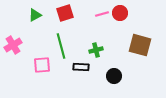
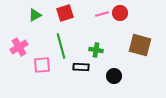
pink cross: moved 6 px right, 2 px down
green cross: rotated 24 degrees clockwise
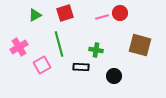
pink line: moved 3 px down
green line: moved 2 px left, 2 px up
pink square: rotated 24 degrees counterclockwise
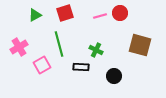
pink line: moved 2 px left, 1 px up
green cross: rotated 16 degrees clockwise
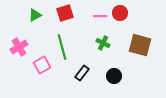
pink line: rotated 16 degrees clockwise
green line: moved 3 px right, 3 px down
green cross: moved 7 px right, 7 px up
black rectangle: moved 1 px right, 6 px down; rotated 56 degrees counterclockwise
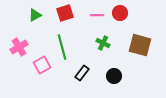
pink line: moved 3 px left, 1 px up
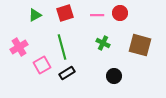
black rectangle: moved 15 px left; rotated 21 degrees clockwise
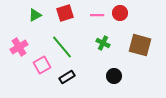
green line: rotated 25 degrees counterclockwise
black rectangle: moved 4 px down
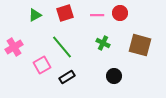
pink cross: moved 5 px left
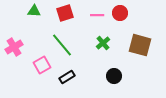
green triangle: moved 1 px left, 4 px up; rotated 32 degrees clockwise
green cross: rotated 24 degrees clockwise
green line: moved 2 px up
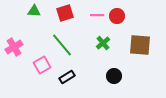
red circle: moved 3 px left, 3 px down
brown square: rotated 10 degrees counterclockwise
